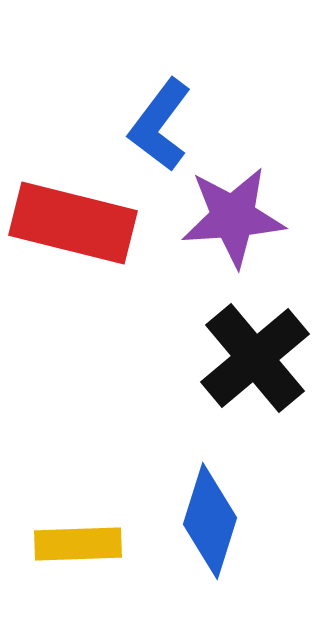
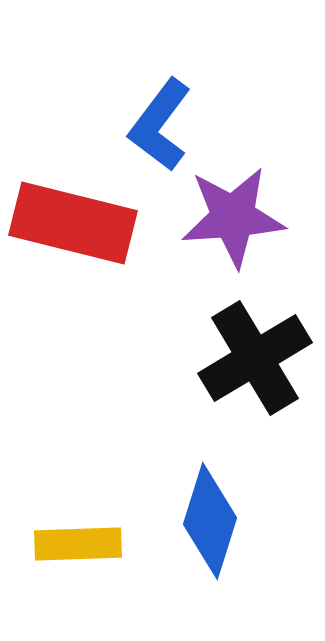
black cross: rotated 9 degrees clockwise
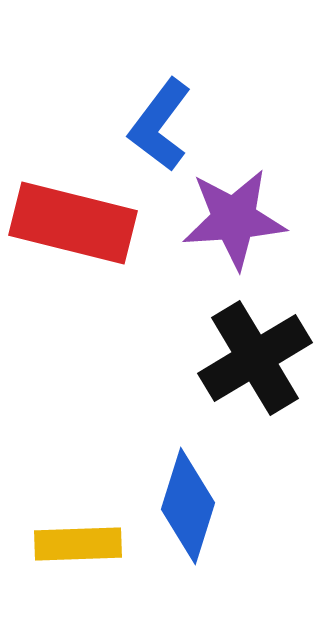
purple star: moved 1 px right, 2 px down
blue diamond: moved 22 px left, 15 px up
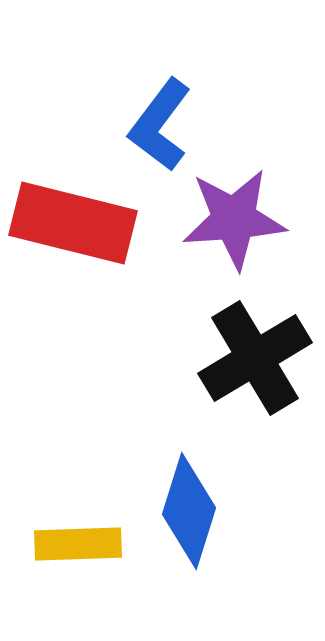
blue diamond: moved 1 px right, 5 px down
